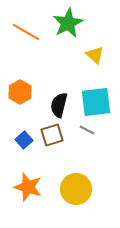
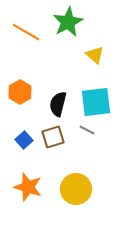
green star: moved 1 px up
black semicircle: moved 1 px left, 1 px up
brown square: moved 1 px right, 2 px down
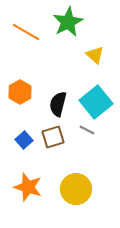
cyan square: rotated 32 degrees counterclockwise
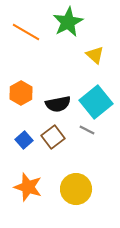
orange hexagon: moved 1 px right, 1 px down
black semicircle: rotated 115 degrees counterclockwise
brown square: rotated 20 degrees counterclockwise
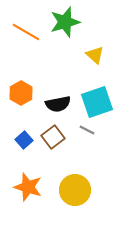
green star: moved 3 px left; rotated 12 degrees clockwise
cyan square: moved 1 px right; rotated 20 degrees clockwise
yellow circle: moved 1 px left, 1 px down
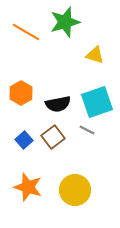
yellow triangle: rotated 24 degrees counterclockwise
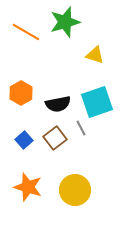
gray line: moved 6 px left, 2 px up; rotated 35 degrees clockwise
brown square: moved 2 px right, 1 px down
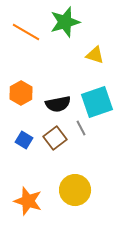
blue square: rotated 18 degrees counterclockwise
orange star: moved 14 px down
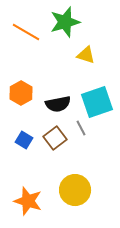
yellow triangle: moved 9 px left
